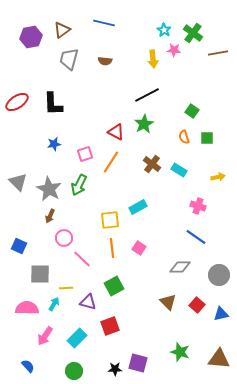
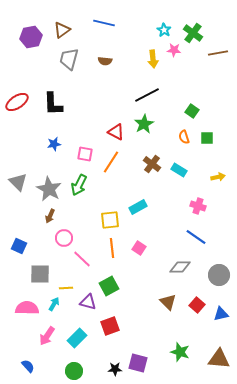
pink square at (85, 154): rotated 28 degrees clockwise
green square at (114, 286): moved 5 px left
pink arrow at (45, 336): moved 2 px right
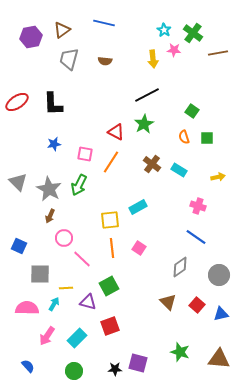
gray diamond at (180, 267): rotated 35 degrees counterclockwise
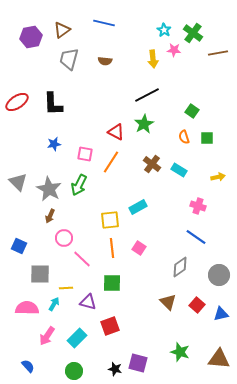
green square at (109, 286): moved 3 px right, 3 px up; rotated 30 degrees clockwise
black star at (115, 369): rotated 16 degrees clockwise
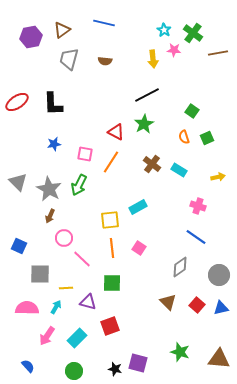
green square at (207, 138): rotated 24 degrees counterclockwise
cyan arrow at (54, 304): moved 2 px right, 3 px down
blue triangle at (221, 314): moved 6 px up
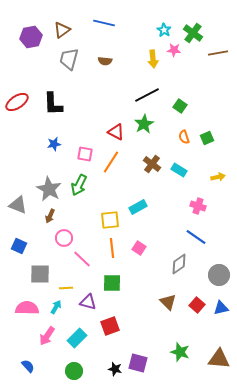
green square at (192, 111): moved 12 px left, 5 px up
gray triangle at (18, 182): moved 23 px down; rotated 24 degrees counterclockwise
gray diamond at (180, 267): moved 1 px left, 3 px up
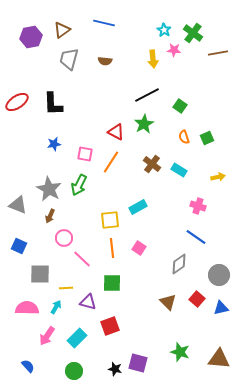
red square at (197, 305): moved 6 px up
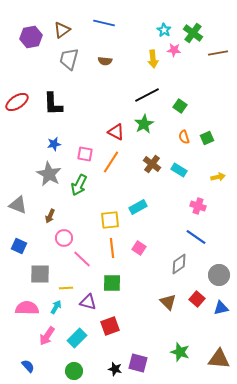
gray star at (49, 189): moved 15 px up
